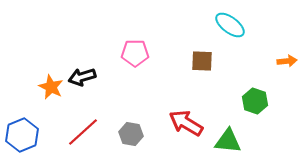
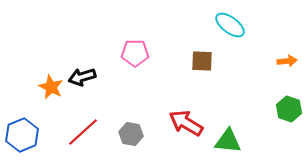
green hexagon: moved 34 px right, 8 px down
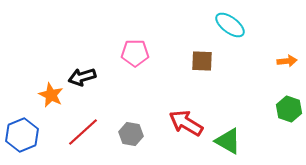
orange star: moved 8 px down
green triangle: rotated 24 degrees clockwise
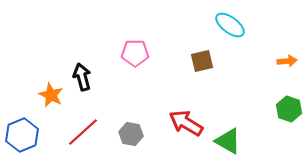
brown square: rotated 15 degrees counterclockwise
black arrow: rotated 92 degrees clockwise
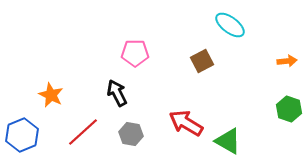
brown square: rotated 15 degrees counterclockwise
black arrow: moved 35 px right, 16 px down; rotated 12 degrees counterclockwise
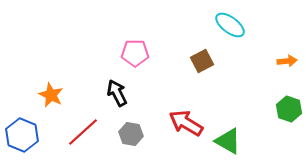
blue hexagon: rotated 16 degrees counterclockwise
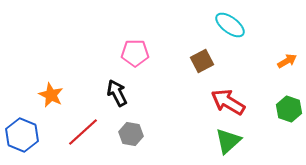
orange arrow: rotated 24 degrees counterclockwise
red arrow: moved 42 px right, 21 px up
green triangle: rotated 48 degrees clockwise
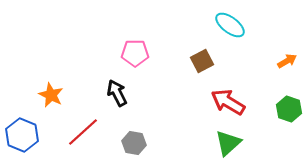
gray hexagon: moved 3 px right, 9 px down
green triangle: moved 2 px down
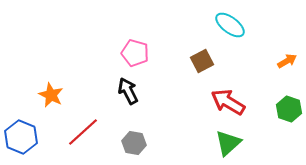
pink pentagon: rotated 16 degrees clockwise
black arrow: moved 11 px right, 2 px up
blue hexagon: moved 1 px left, 2 px down
